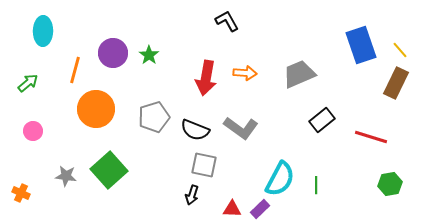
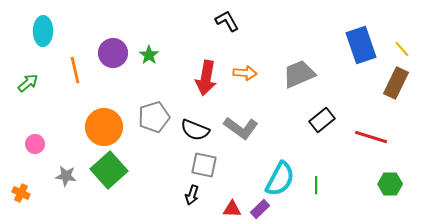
yellow line: moved 2 px right, 1 px up
orange line: rotated 28 degrees counterclockwise
orange circle: moved 8 px right, 18 px down
pink circle: moved 2 px right, 13 px down
green hexagon: rotated 10 degrees clockwise
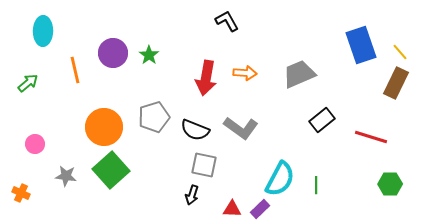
yellow line: moved 2 px left, 3 px down
green square: moved 2 px right
